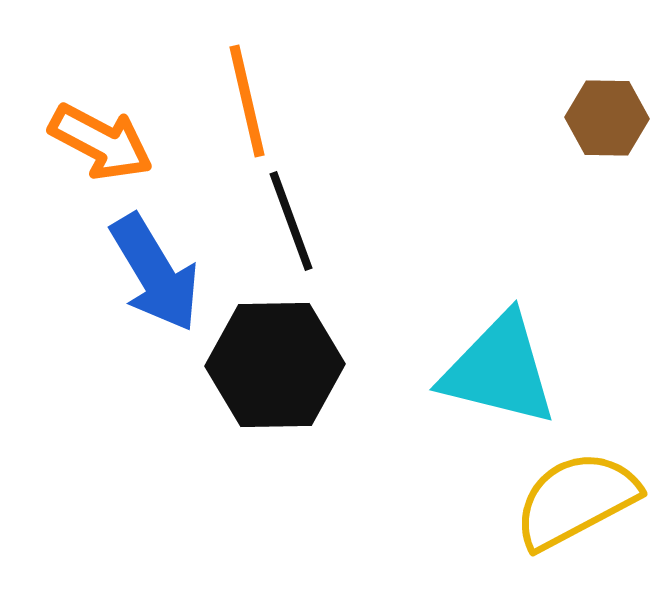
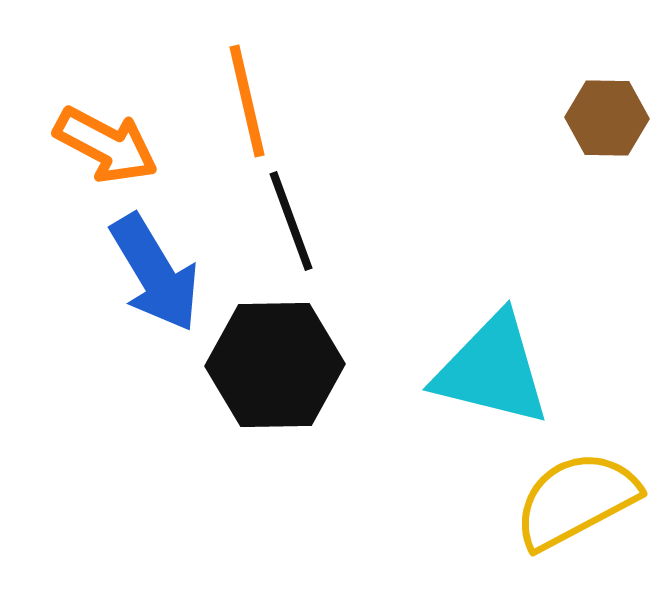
orange arrow: moved 5 px right, 3 px down
cyan triangle: moved 7 px left
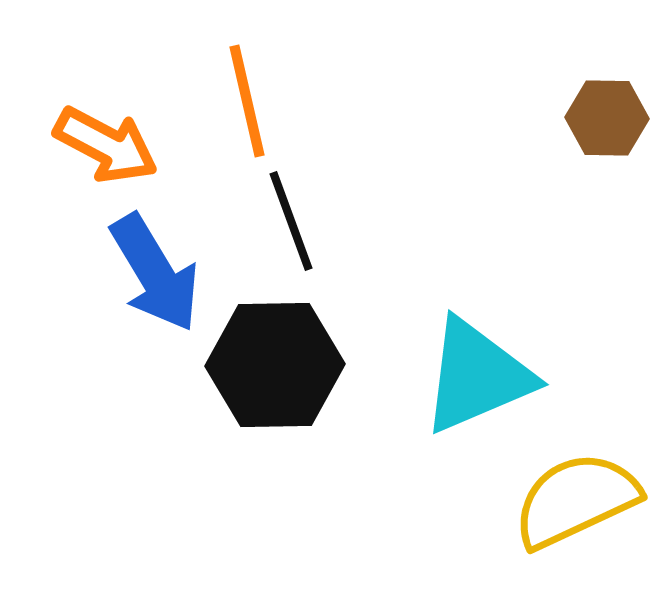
cyan triangle: moved 15 px left, 6 px down; rotated 37 degrees counterclockwise
yellow semicircle: rotated 3 degrees clockwise
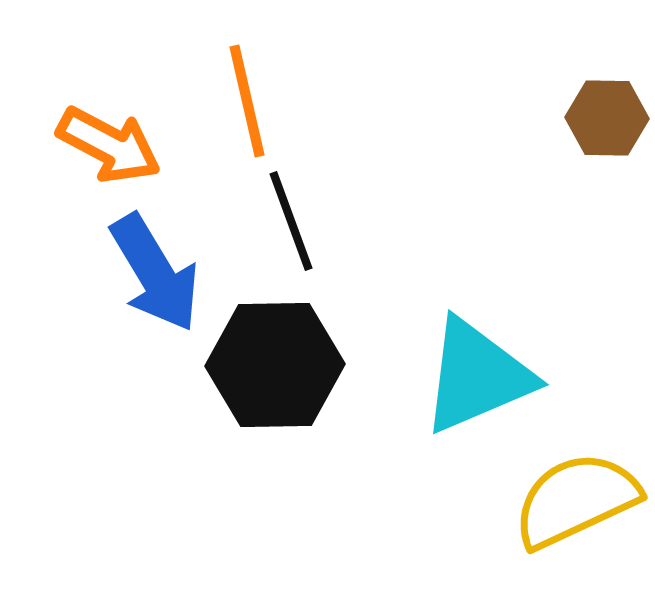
orange arrow: moved 3 px right
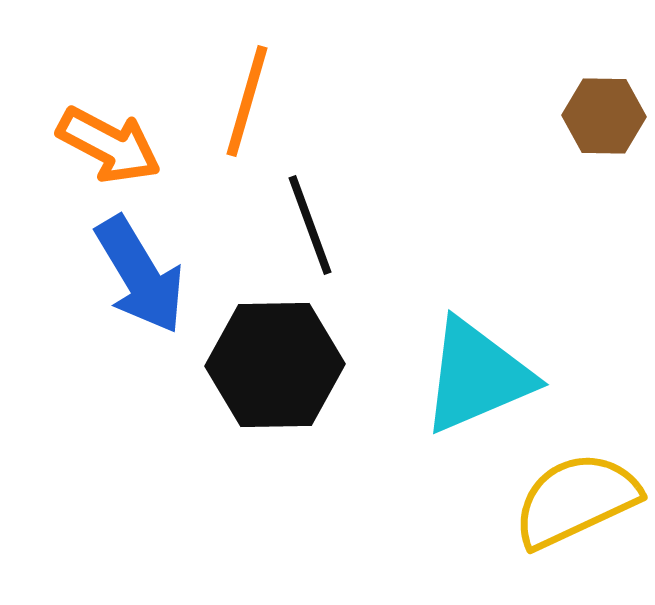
orange line: rotated 29 degrees clockwise
brown hexagon: moved 3 px left, 2 px up
black line: moved 19 px right, 4 px down
blue arrow: moved 15 px left, 2 px down
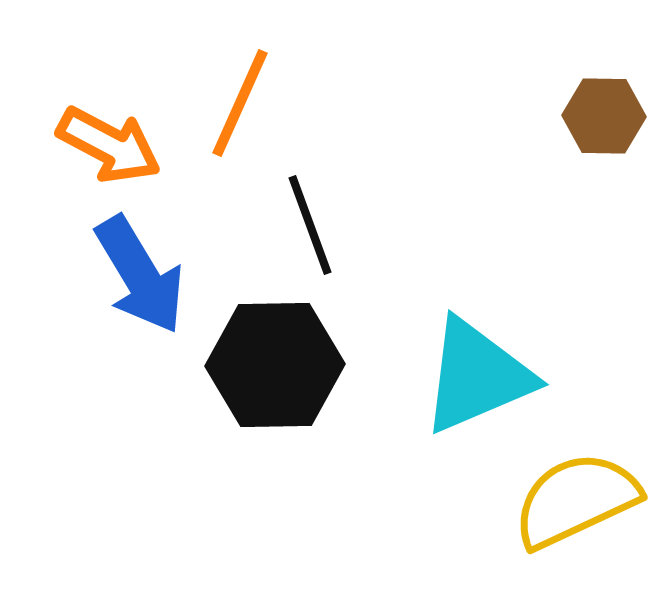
orange line: moved 7 px left, 2 px down; rotated 8 degrees clockwise
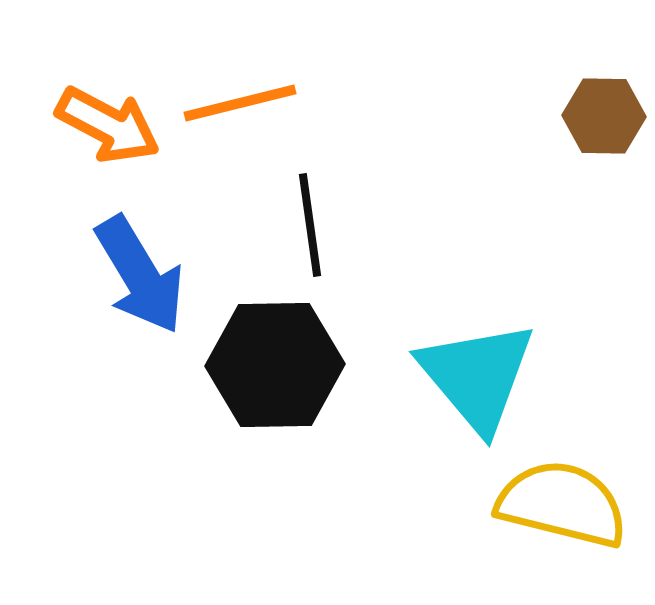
orange line: rotated 52 degrees clockwise
orange arrow: moved 1 px left, 20 px up
black line: rotated 12 degrees clockwise
cyan triangle: rotated 47 degrees counterclockwise
yellow semicircle: moved 14 px left, 4 px down; rotated 39 degrees clockwise
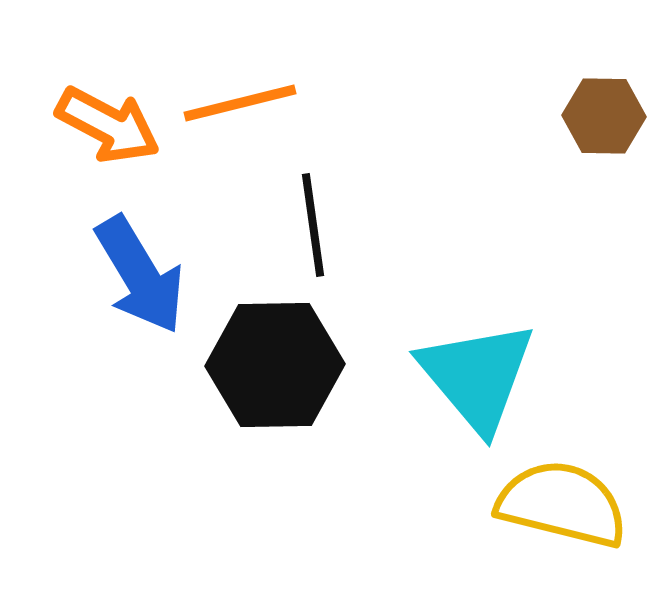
black line: moved 3 px right
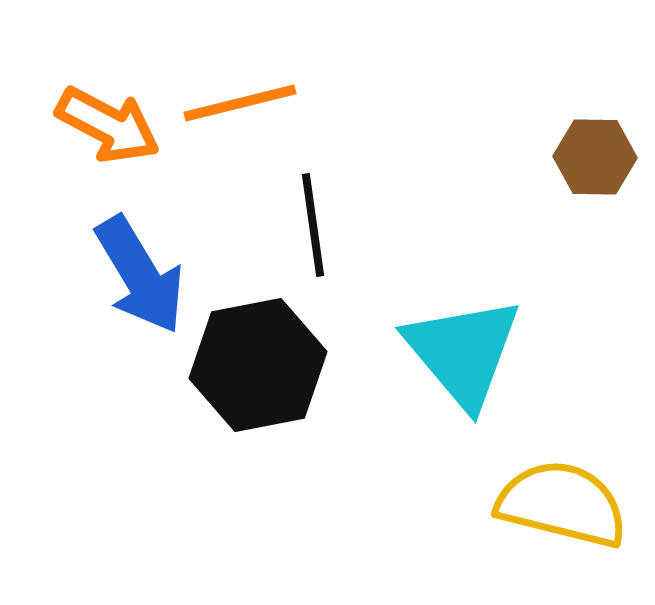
brown hexagon: moved 9 px left, 41 px down
black hexagon: moved 17 px left; rotated 10 degrees counterclockwise
cyan triangle: moved 14 px left, 24 px up
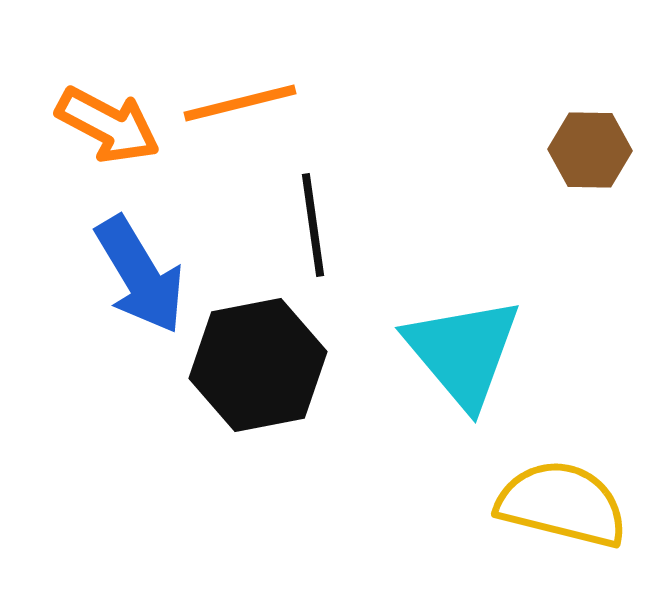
brown hexagon: moved 5 px left, 7 px up
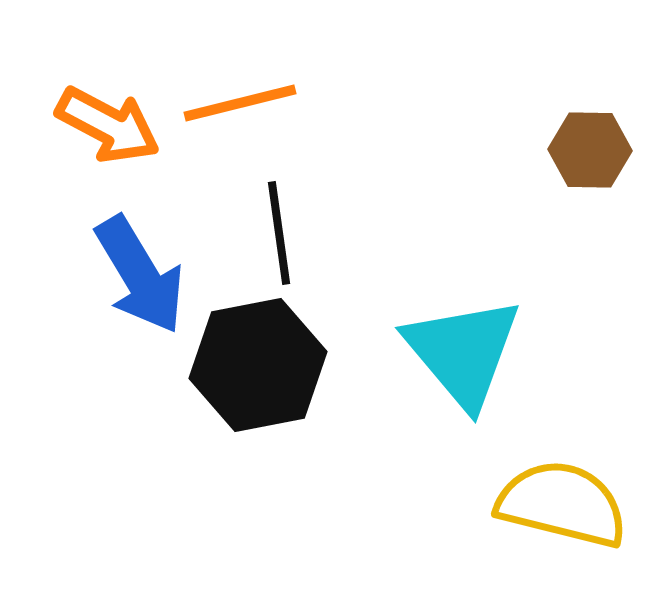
black line: moved 34 px left, 8 px down
